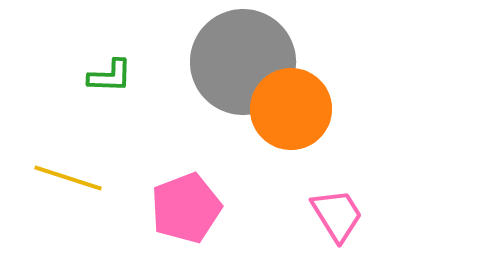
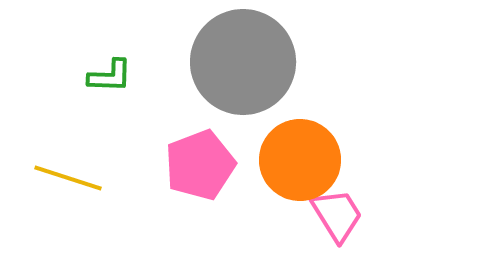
orange circle: moved 9 px right, 51 px down
pink pentagon: moved 14 px right, 43 px up
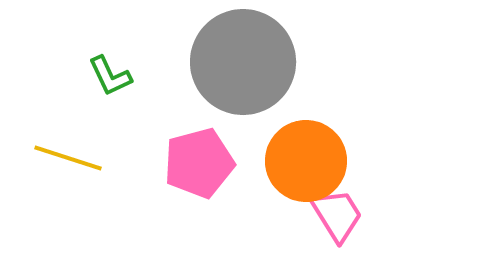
green L-shape: rotated 63 degrees clockwise
orange circle: moved 6 px right, 1 px down
pink pentagon: moved 1 px left, 2 px up; rotated 6 degrees clockwise
yellow line: moved 20 px up
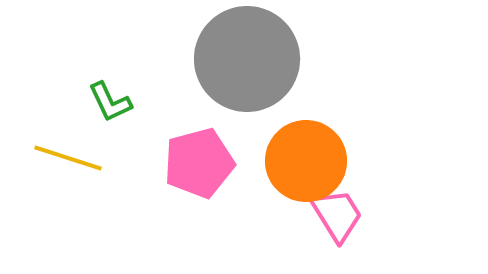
gray circle: moved 4 px right, 3 px up
green L-shape: moved 26 px down
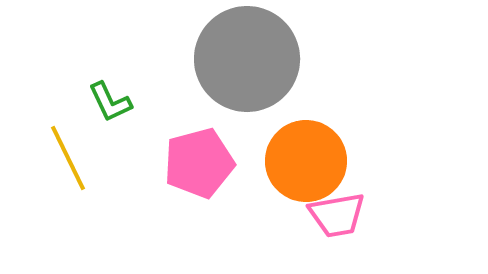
yellow line: rotated 46 degrees clockwise
pink trapezoid: rotated 112 degrees clockwise
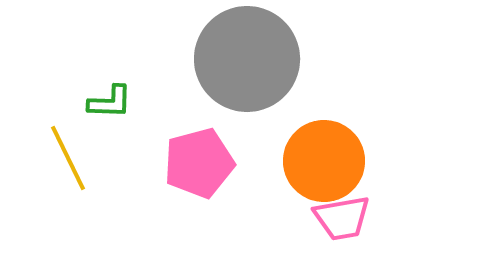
green L-shape: rotated 63 degrees counterclockwise
orange circle: moved 18 px right
pink trapezoid: moved 5 px right, 3 px down
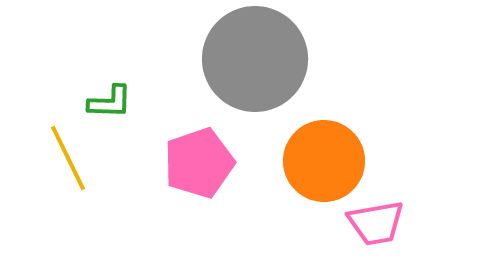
gray circle: moved 8 px right
pink pentagon: rotated 4 degrees counterclockwise
pink trapezoid: moved 34 px right, 5 px down
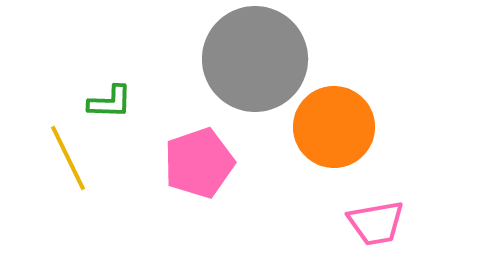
orange circle: moved 10 px right, 34 px up
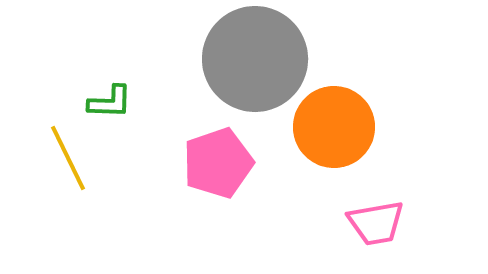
pink pentagon: moved 19 px right
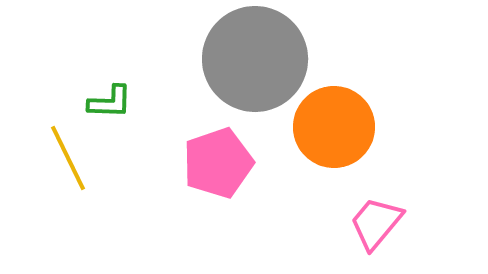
pink trapezoid: rotated 140 degrees clockwise
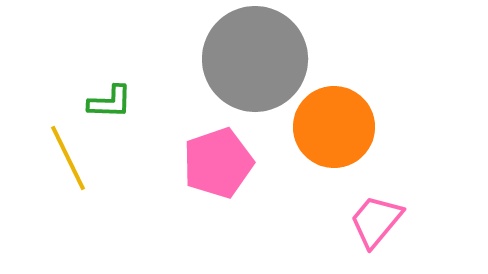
pink trapezoid: moved 2 px up
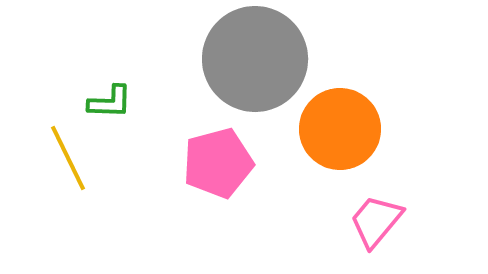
orange circle: moved 6 px right, 2 px down
pink pentagon: rotated 4 degrees clockwise
